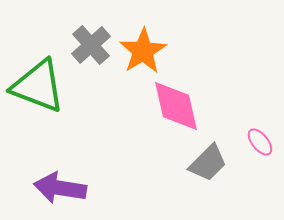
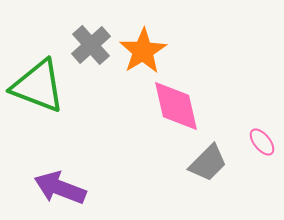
pink ellipse: moved 2 px right
purple arrow: rotated 12 degrees clockwise
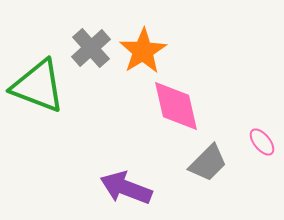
gray cross: moved 3 px down
purple arrow: moved 66 px right
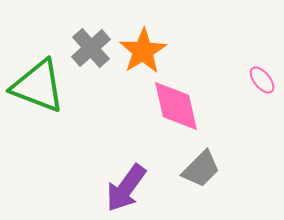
pink ellipse: moved 62 px up
gray trapezoid: moved 7 px left, 6 px down
purple arrow: rotated 75 degrees counterclockwise
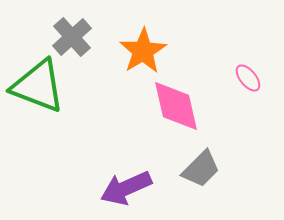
gray cross: moved 19 px left, 11 px up
pink ellipse: moved 14 px left, 2 px up
purple arrow: rotated 30 degrees clockwise
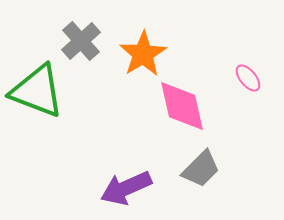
gray cross: moved 9 px right, 4 px down
orange star: moved 3 px down
green triangle: moved 1 px left, 5 px down
pink diamond: moved 6 px right
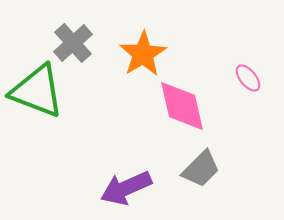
gray cross: moved 8 px left, 2 px down
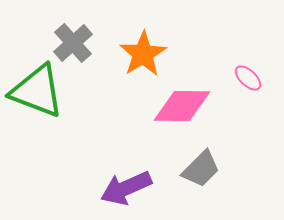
pink ellipse: rotated 8 degrees counterclockwise
pink diamond: rotated 76 degrees counterclockwise
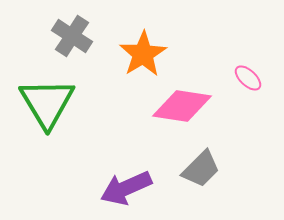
gray cross: moved 1 px left, 7 px up; rotated 15 degrees counterclockwise
green triangle: moved 10 px right, 12 px down; rotated 38 degrees clockwise
pink diamond: rotated 8 degrees clockwise
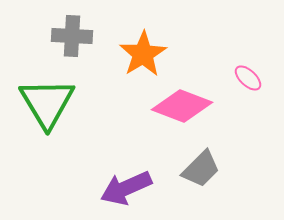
gray cross: rotated 30 degrees counterclockwise
pink diamond: rotated 12 degrees clockwise
